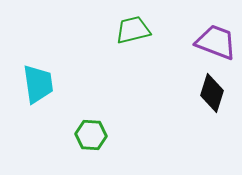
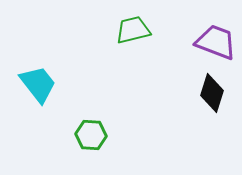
cyan trapezoid: rotated 30 degrees counterclockwise
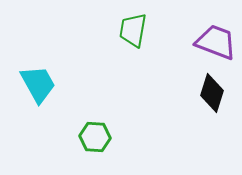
green trapezoid: rotated 66 degrees counterclockwise
cyan trapezoid: rotated 9 degrees clockwise
green hexagon: moved 4 px right, 2 px down
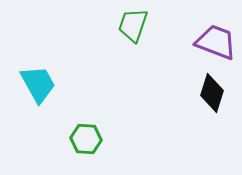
green trapezoid: moved 5 px up; rotated 9 degrees clockwise
green hexagon: moved 9 px left, 2 px down
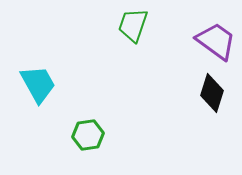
purple trapezoid: moved 1 px up; rotated 15 degrees clockwise
green hexagon: moved 2 px right, 4 px up; rotated 12 degrees counterclockwise
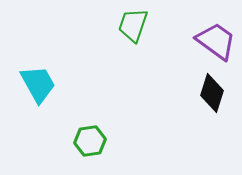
green hexagon: moved 2 px right, 6 px down
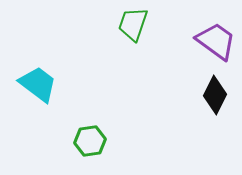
green trapezoid: moved 1 px up
cyan trapezoid: rotated 24 degrees counterclockwise
black diamond: moved 3 px right, 2 px down; rotated 9 degrees clockwise
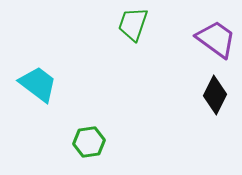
purple trapezoid: moved 2 px up
green hexagon: moved 1 px left, 1 px down
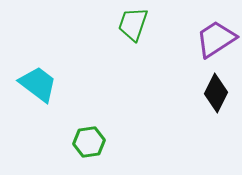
purple trapezoid: rotated 69 degrees counterclockwise
black diamond: moved 1 px right, 2 px up
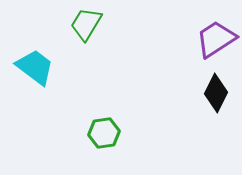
green trapezoid: moved 47 px left; rotated 12 degrees clockwise
cyan trapezoid: moved 3 px left, 17 px up
green hexagon: moved 15 px right, 9 px up
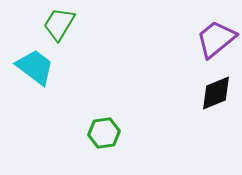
green trapezoid: moved 27 px left
purple trapezoid: rotated 6 degrees counterclockwise
black diamond: rotated 42 degrees clockwise
